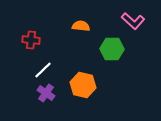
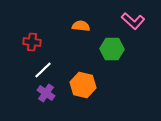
red cross: moved 1 px right, 2 px down
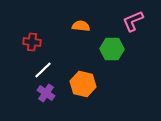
pink L-shape: rotated 115 degrees clockwise
orange hexagon: moved 1 px up
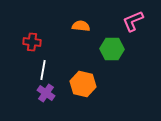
white line: rotated 36 degrees counterclockwise
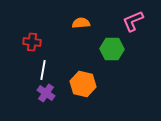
orange semicircle: moved 3 px up; rotated 12 degrees counterclockwise
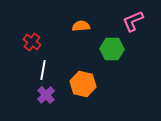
orange semicircle: moved 3 px down
red cross: rotated 30 degrees clockwise
purple cross: moved 2 px down; rotated 12 degrees clockwise
